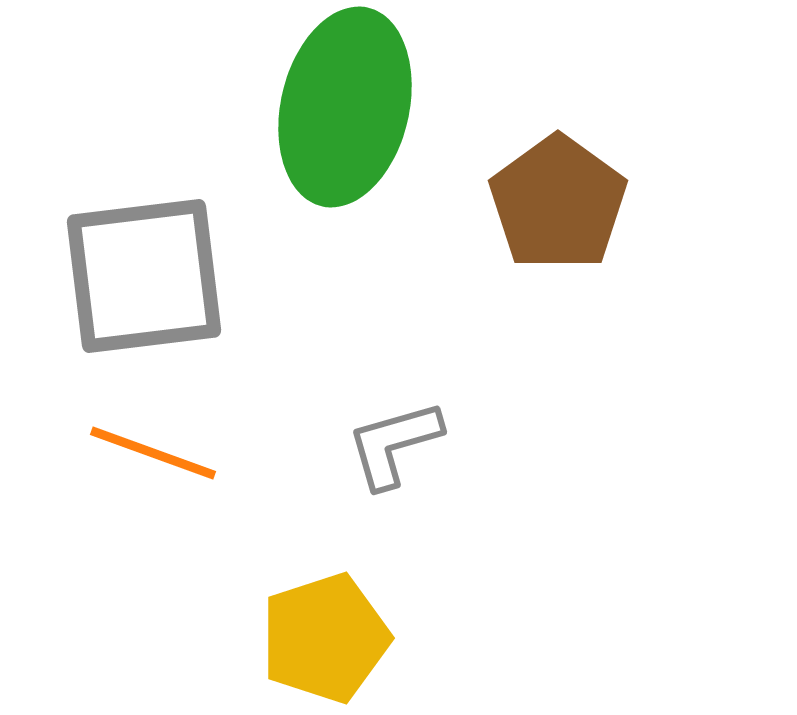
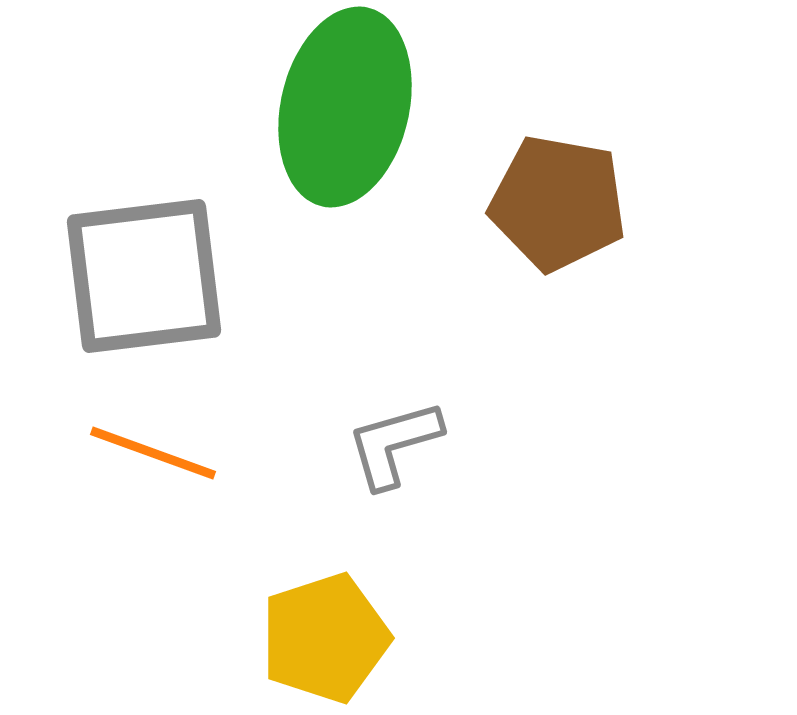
brown pentagon: rotated 26 degrees counterclockwise
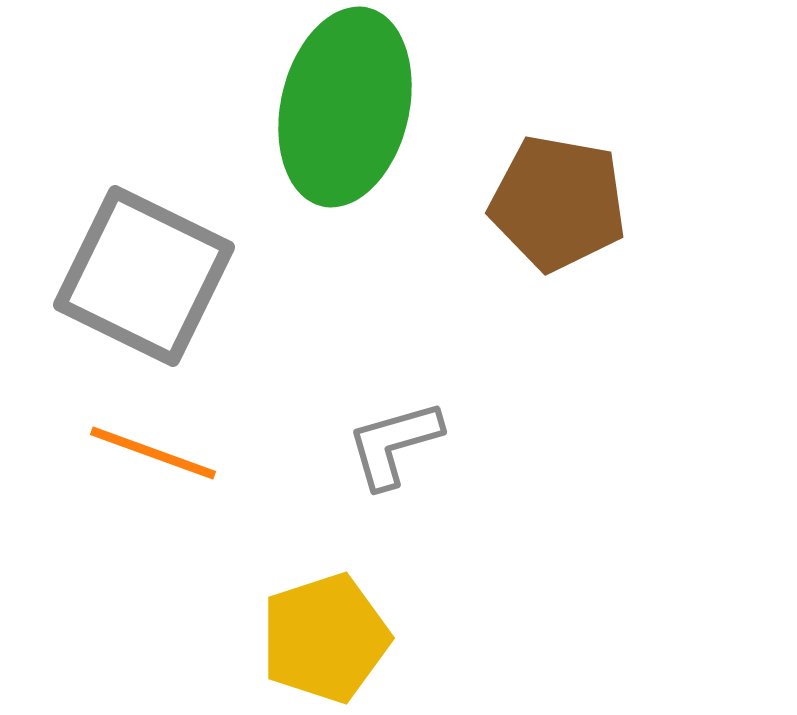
gray square: rotated 33 degrees clockwise
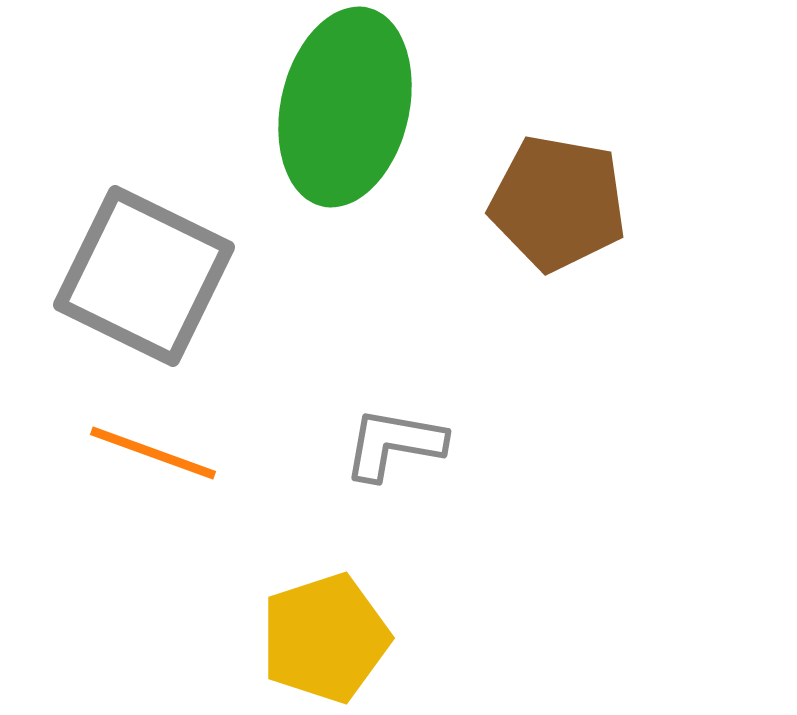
gray L-shape: rotated 26 degrees clockwise
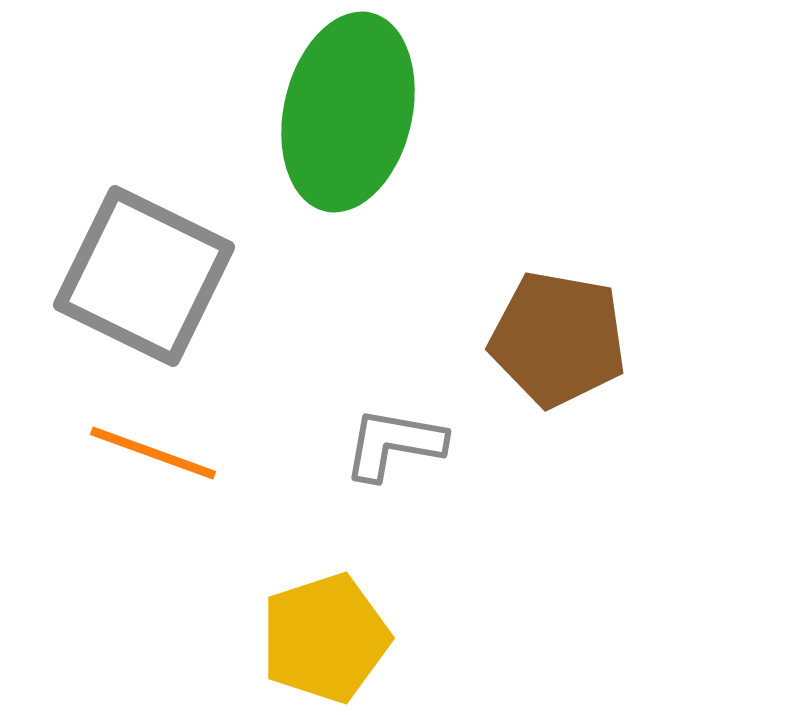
green ellipse: moved 3 px right, 5 px down
brown pentagon: moved 136 px down
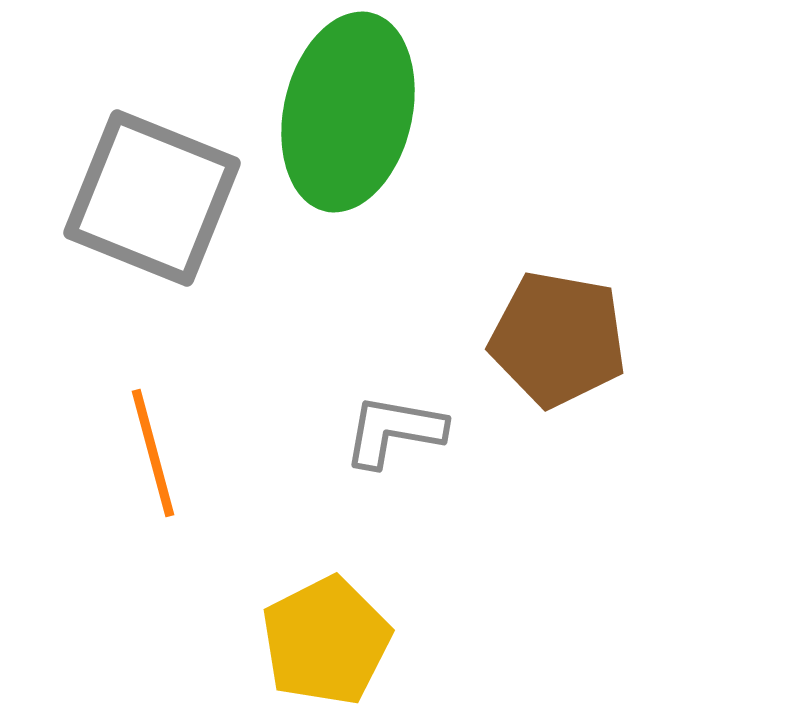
gray square: moved 8 px right, 78 px up; rotated 4 degrees counterclockwise
gray L-shape: moved 13 px up
orange line: rotated 55 degrees clockwise
yellow pentagon: moved 1 px right, 3 px down; rotated 9 degrees counterclockwise
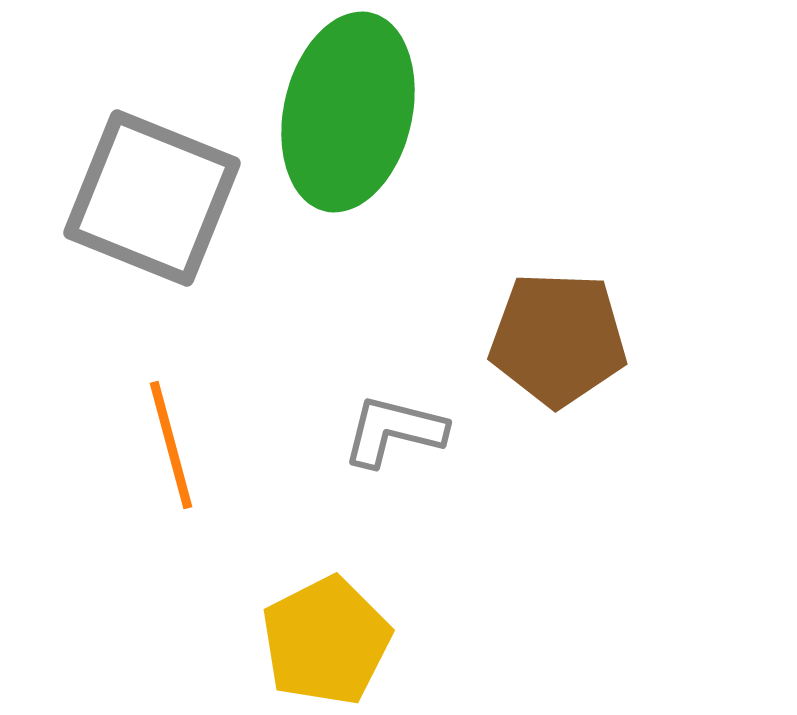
brown pentagon: rotated 8 degrees counterclockwise
gray L-shape: rotated 4 degrees clockwise
orange line: moved 18 px right, 8 px up
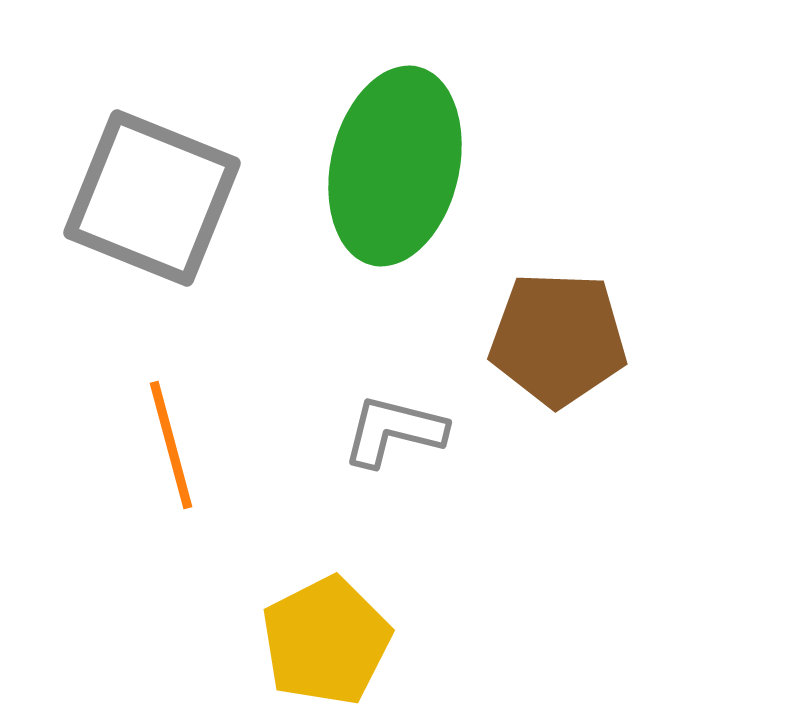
green ellipse: moved 47 px right, 54 px down
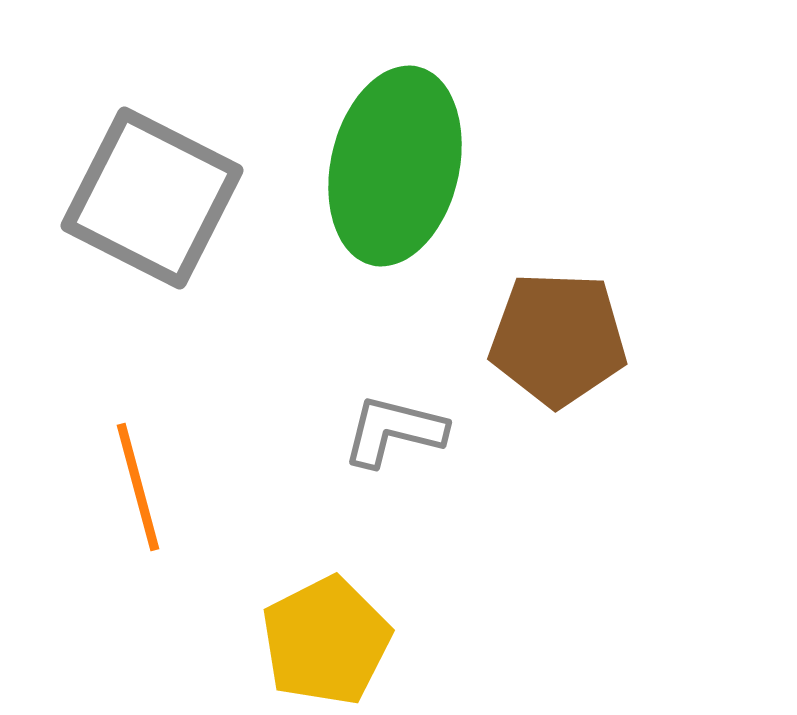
gray square: rotated 5 degrees clockwise
orange line: moved 33 px left, 42 px down
